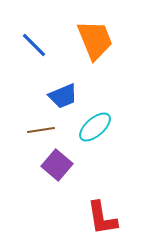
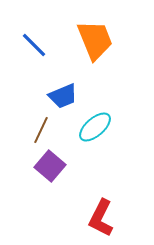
brown line: rotated 56 degrees counterclockwise
purple square: moved 7 px left, 1 px down
red L-shape: moved 1 px left; rotated 36 degrees clockwise
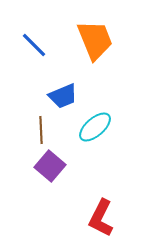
brown line: rotated 28 degrees counterclockwise
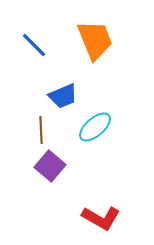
red L-shape: rotated 87 degrees counterclockwise
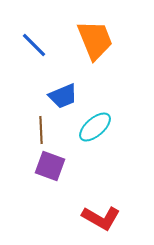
purple square: rotated 20 degrees counterclockwise
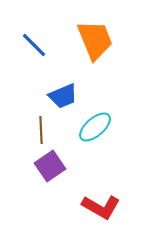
purple square: rotated 36 degrees clockwise
red L-shape: moved 11 px up
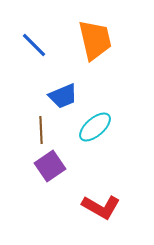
orange trapezoid: rotated 9 degrees clockwise
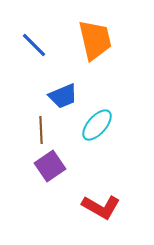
cyan ellipse: moved 2 px right, 2 px up; rotated 8 degrees counterclockwise
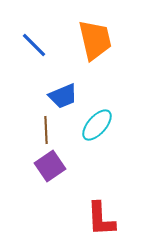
brown line: moved 5 px right
red L-shape: moved 12 px down; rotated 57 degrees clockwise
